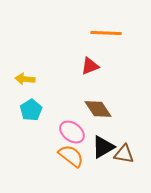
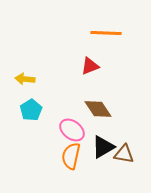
pink ellipse: moved 2 px up
orange semicircle: rotated 116 degrees counterclockwise
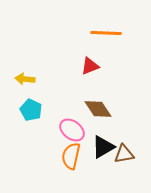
cyan pentagon: rotated 15 degrees counterclockwise
brown triangle: rotated 20 degrees counterclockwise
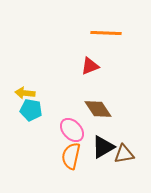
yellow arrow: moved 14 px down
cyan pentagon: rotated 15 degrees counterclockwise
pink ellipse: rotated 10 degrees clockwise
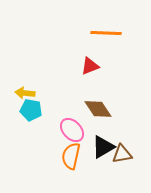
brown triangle: moved 2 px left
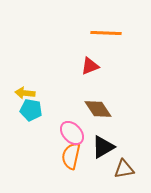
pink ellipse: moved 3 px down
brown triangle: moved 2 px right, 15 px down
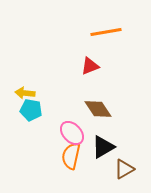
orange line: moved 1 px up; rotated 12 degrees counterclockwise
brown triangle: rotated 20 degrees counterclockwise
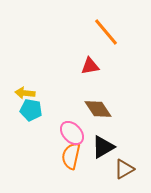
orange line: rotated 60 degrees clockwise
red triangle: rotated 12 degrees clockwise
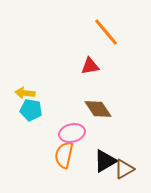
pink ellipse: rotated 60 degrees counterclockwise
black triangle: moved 2 px right, 14 px down
orange semicircle: moved 7 px left, 1 px up
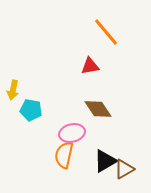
yellow arrow: moved 12 px left, 3 px up; rotated 84 degrees counterclockwise
